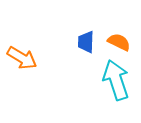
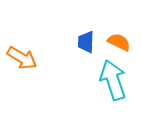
cyan arrow: moved 3 px left
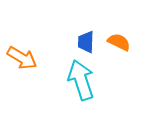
cyan arrow: moved 32 px left
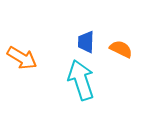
orange semicircle: moved 2 px right, 7 px down
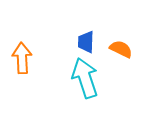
orange arrow: rotated 124 degrees counterclockwise
cyan arrow: moved 4 px right, 2 px up
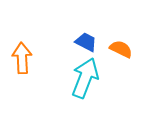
blue trapezoid: rotated 115 degrees clockwise
cyan arrow: rotated 39 degrees clockwise
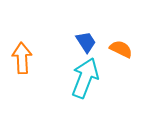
blue trapezoid: rotated 30 degrees clockwise
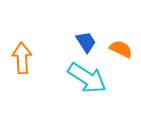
cyan arrow: moved 2 px right; rotated 102 degrees clockwise
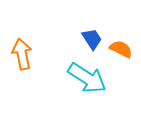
blue trapezoid: moved 6 px right, 3 px up
orange arrow: moved 4 px up; rotated 8 degrees counterclockwise
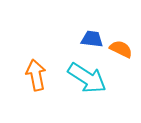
blue trapezoid: rotated 50 degrees counterclockwise
orange arrow: moved 14 px right, 21 px down
